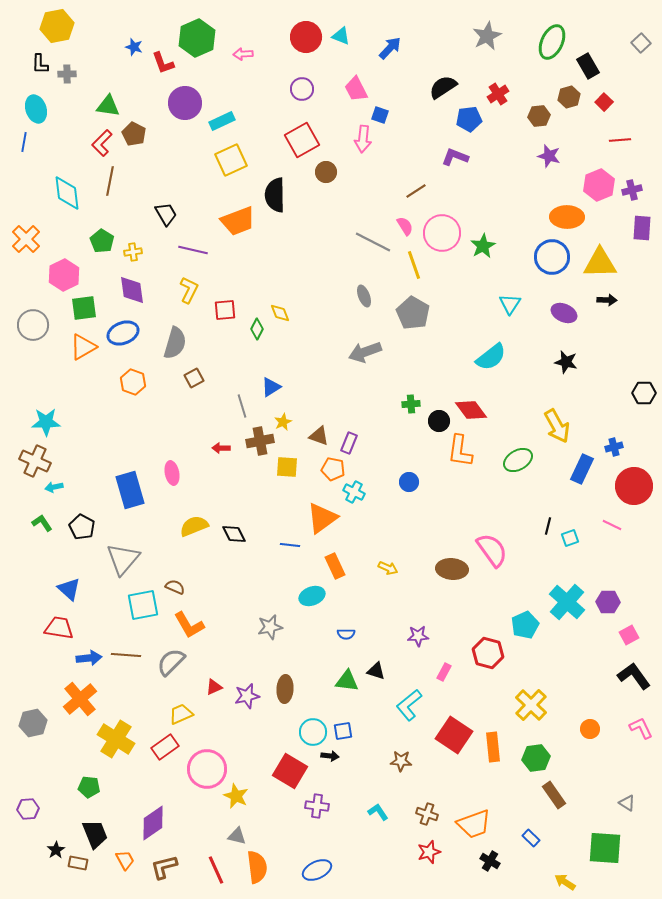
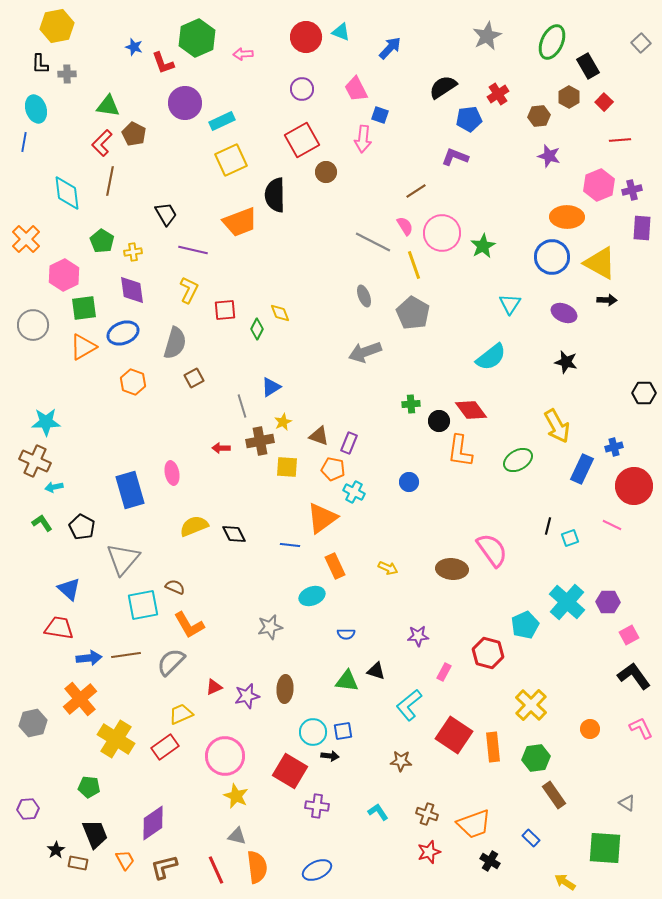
cyan triangle at (341, 36): moved 4 px up
brown hexagon at (569, 97): rotated 15 degrees counterclockwise
orange trapezoid at (238, 221): moved 2 px right, 1 px down
yellow triangle at (600, 263): rotated 30 degrees clockwise
brown line at (126, 655): rotated 12 degrees counterclockwise
pink circle at (207, 769): moved 18 px right, 13 px up
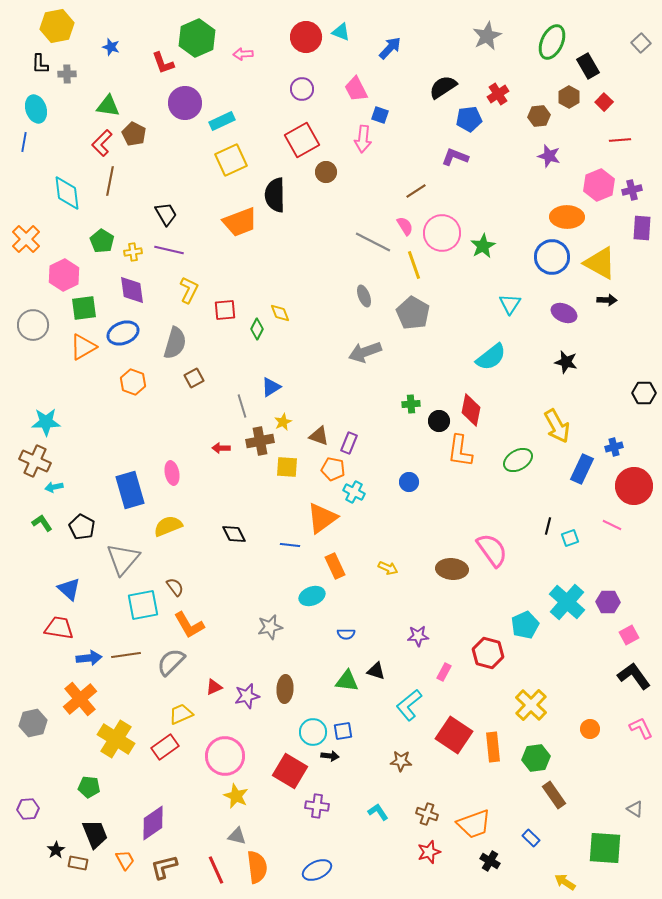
blue star at (134, 47): moved 23 px left
purple line at (193, 250): moved 24 px left
red diamond at (471, 410): rotated 48 degrees clockwise
yellow semicircle at (194, 526): moved 26 px left
brown semicircle at (175, 587): rotated 30 degrees clockwise
gray triangle at (627, 803): moved 8 px right, 6 px down
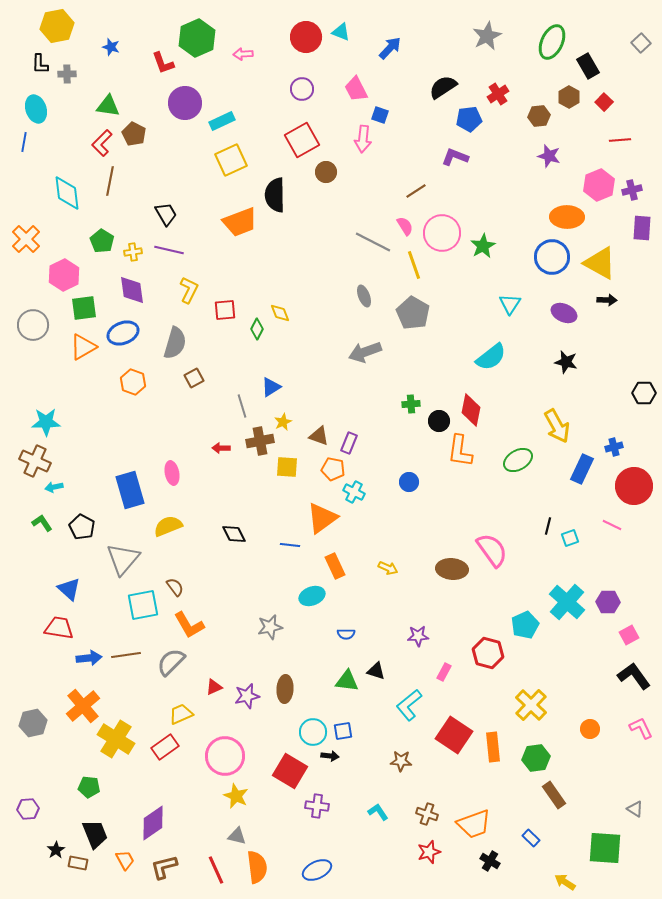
orange cross at (80, 699): moved 3 px right, 7 px down
